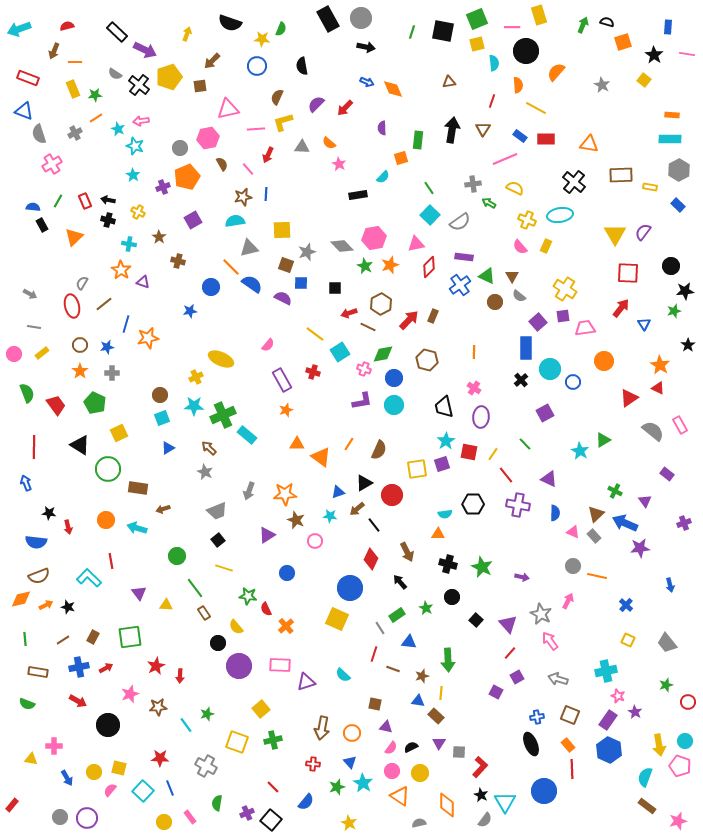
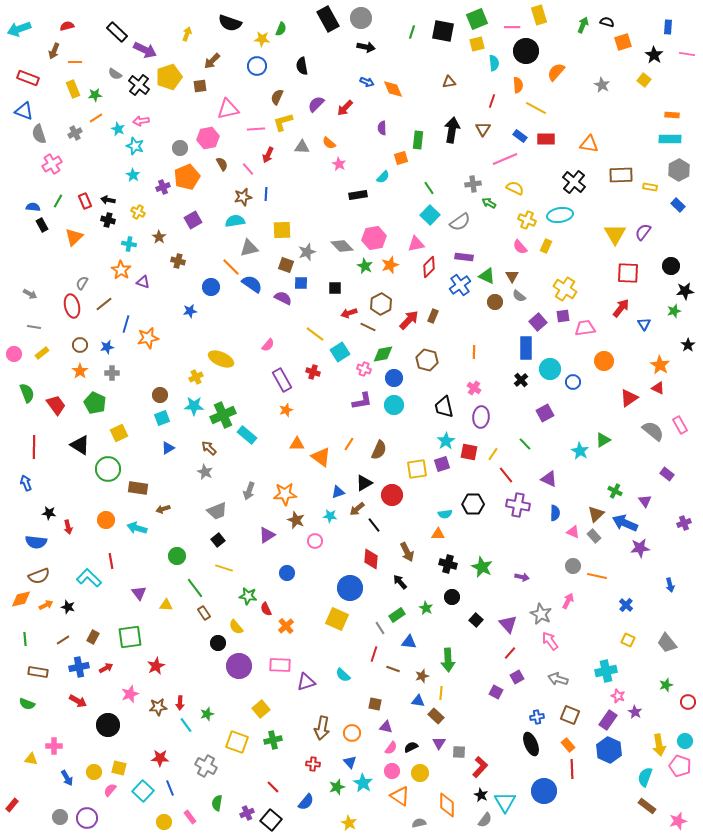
red diamond at (371, 559): rotated 20 degrees counterclockwise
red arrow at (180, 676): moved 27 px down
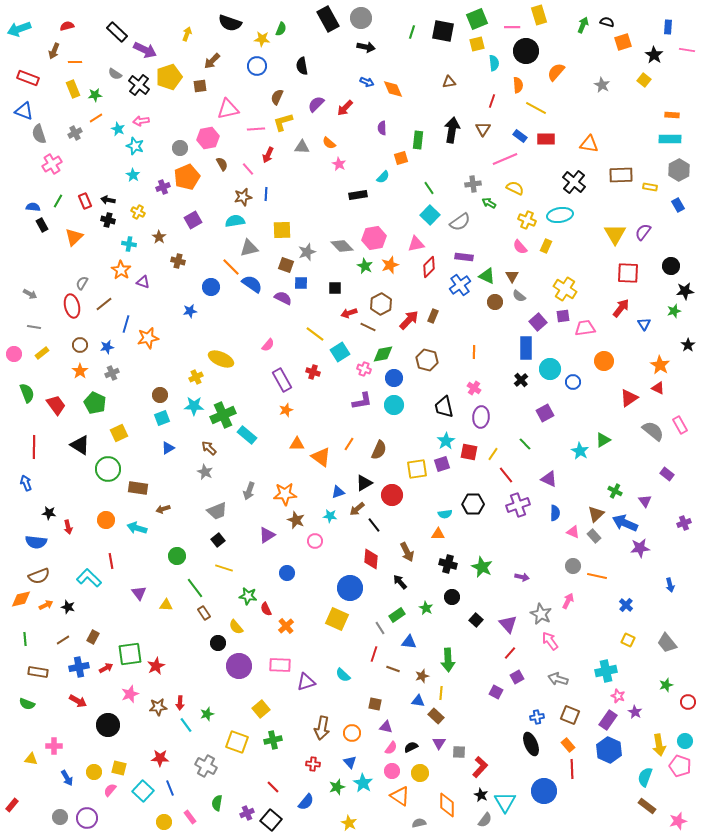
pink line at (687, 54): moved 4 px up
blue rectangle at (678, 205): rotated 16 degrees clockwise
gray cross at (112, 373): rotated 24 degrees counterclockwise
purple cross at (518, 505): rotated 30 degrees counterclockwise
green square at (130, 637): moved 17 px down
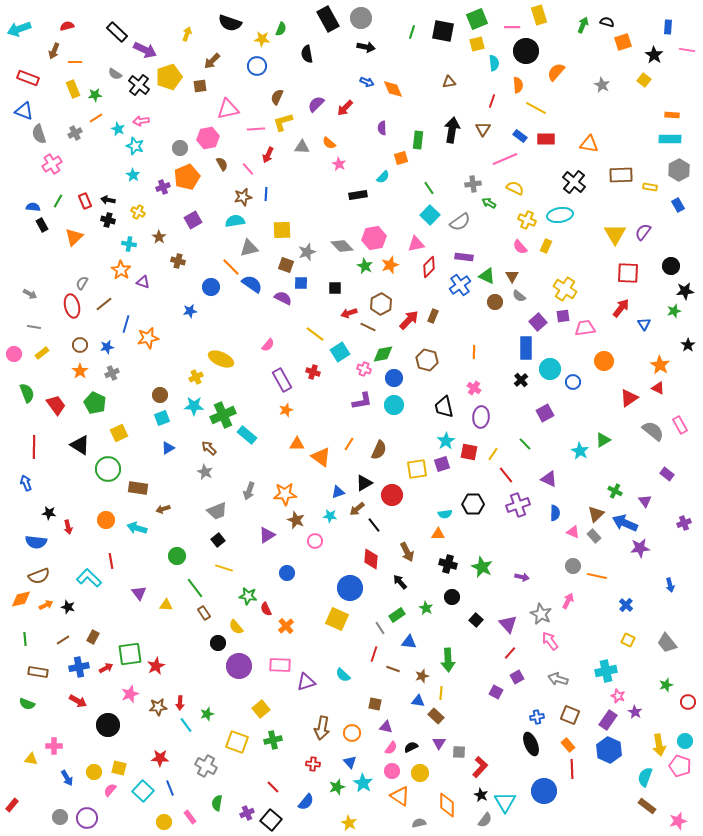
black semicircle at (302, 66): moved 5 px right, 12 px up
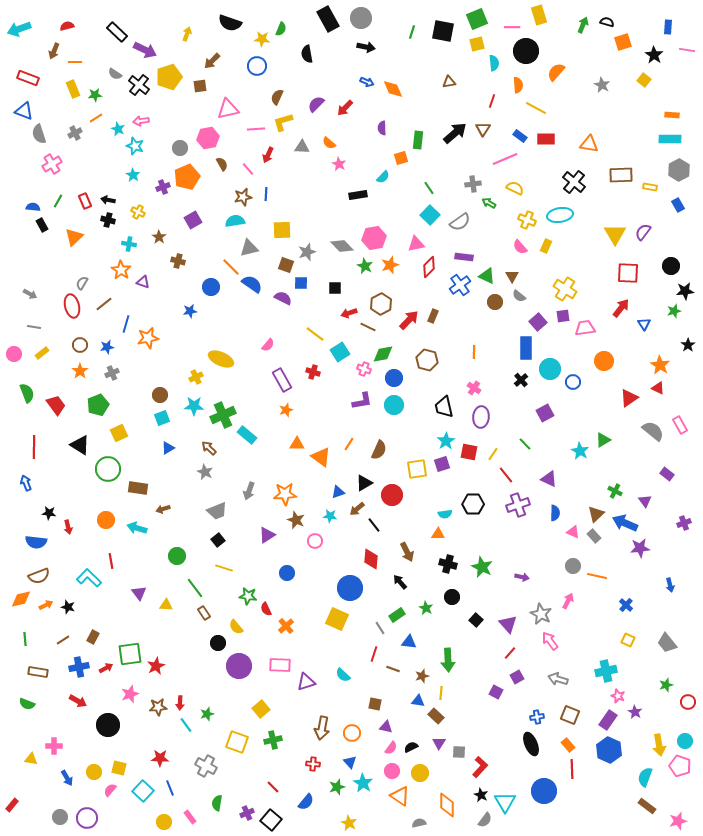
black arrow at (452, 130): moved 3 px right, 3 px down; rotated 40 degrees clockwise
green pentagon at (95, 403): moved 3 px right, 2 px down; rotated 25 degrees clockwise
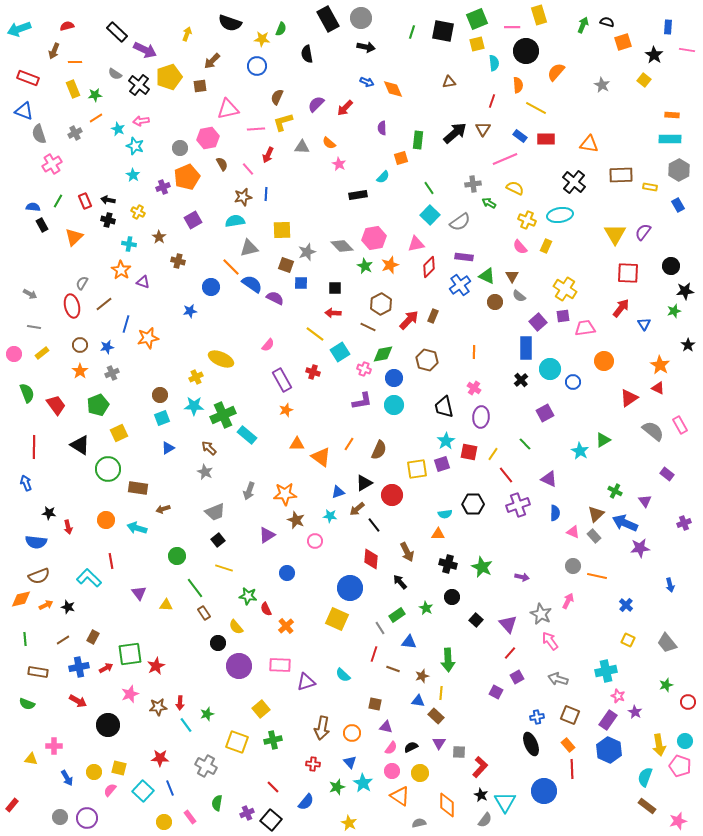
purple semicircle at (283, 298): moved 8 px left
red arrow at (349, 313): moved 16 px left; rotated 21 degrees clockwise
gray trapezoid at (217, 511): moved 2 px left, 1 px down
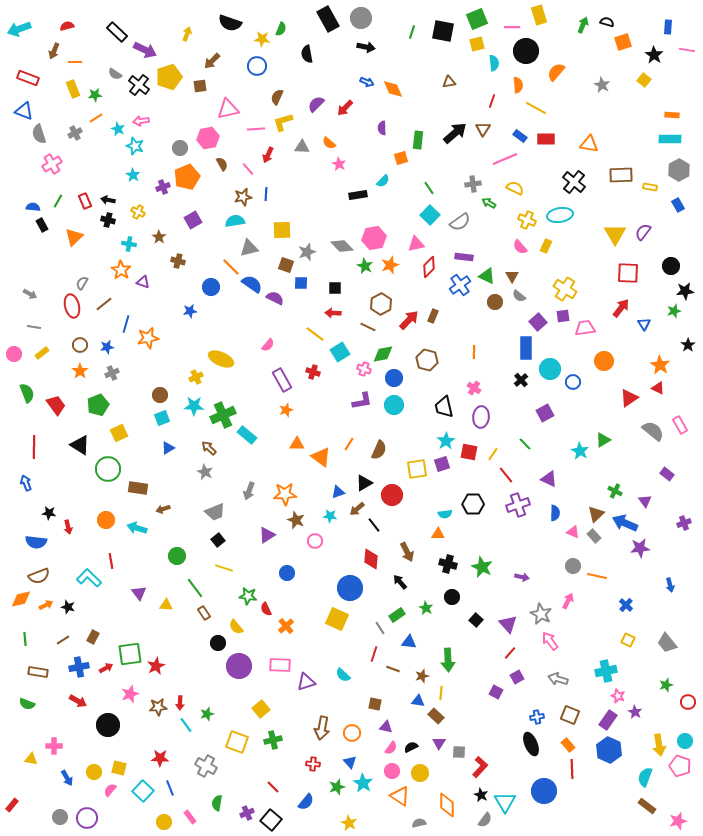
cyan semicircle at (383, 177): moved 4 px down
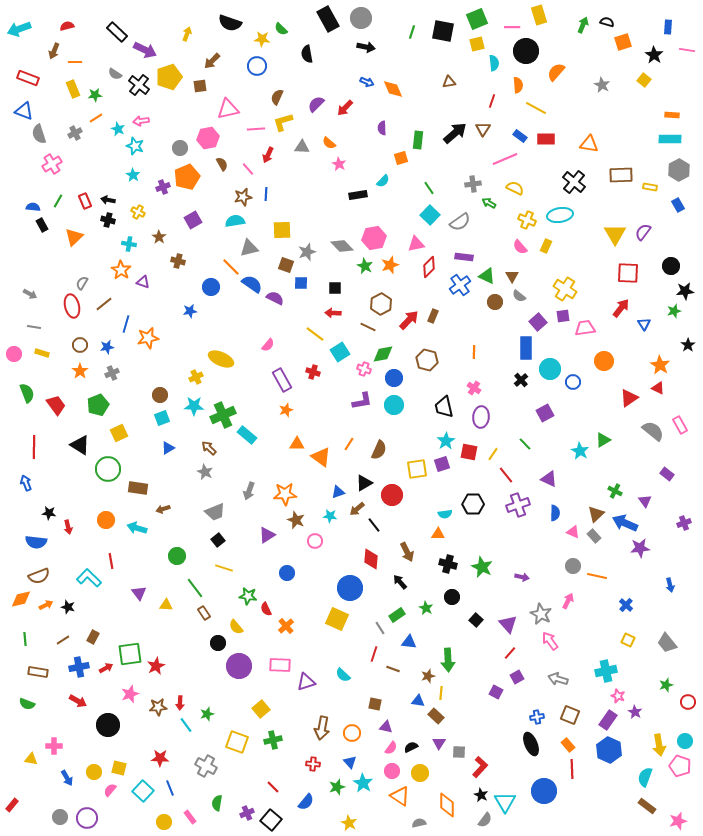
green semicircle at (281, 29): rotated 112 degrees clockwise
yellow rectangle at (42, 353): rotated 56 degrees clockwise
brown star at (422, 676): moved 6 px right
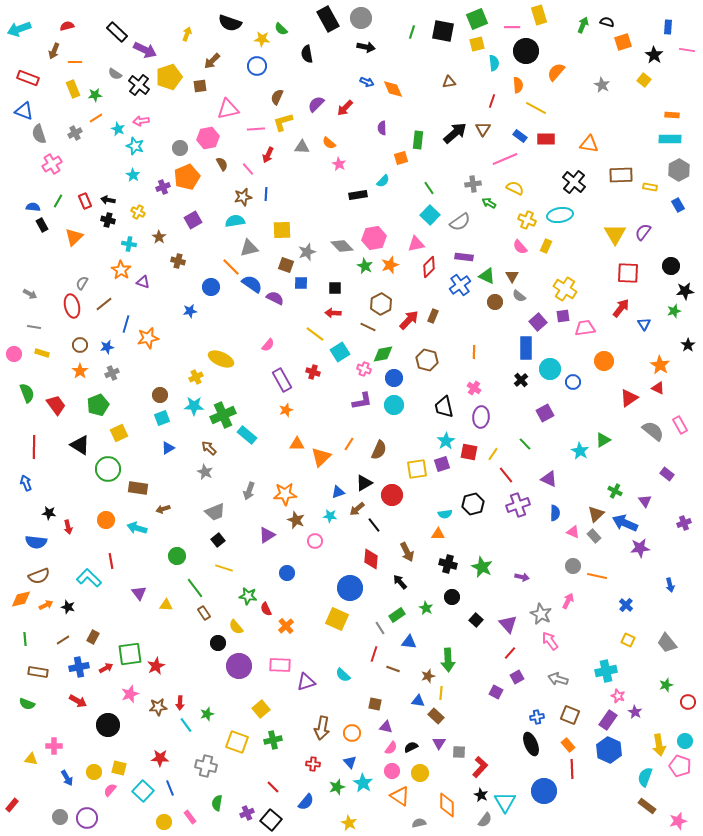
orange triangle at (321, 457): rotated 40 degrees clockwise
black hexagon at (473, 504): rotated 15 degrees counterclockwise
gray cross at (206, 766): rotated 15 degrees counterclockwise
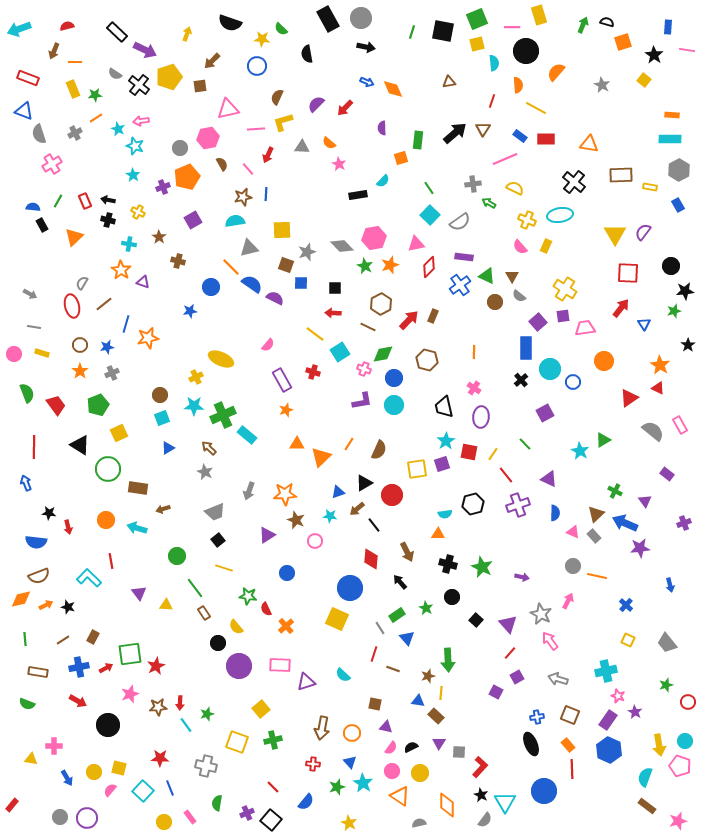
blue triangle at (409, 642): moved 2 px left, 4 px up; rotated 42 degrees clockwise
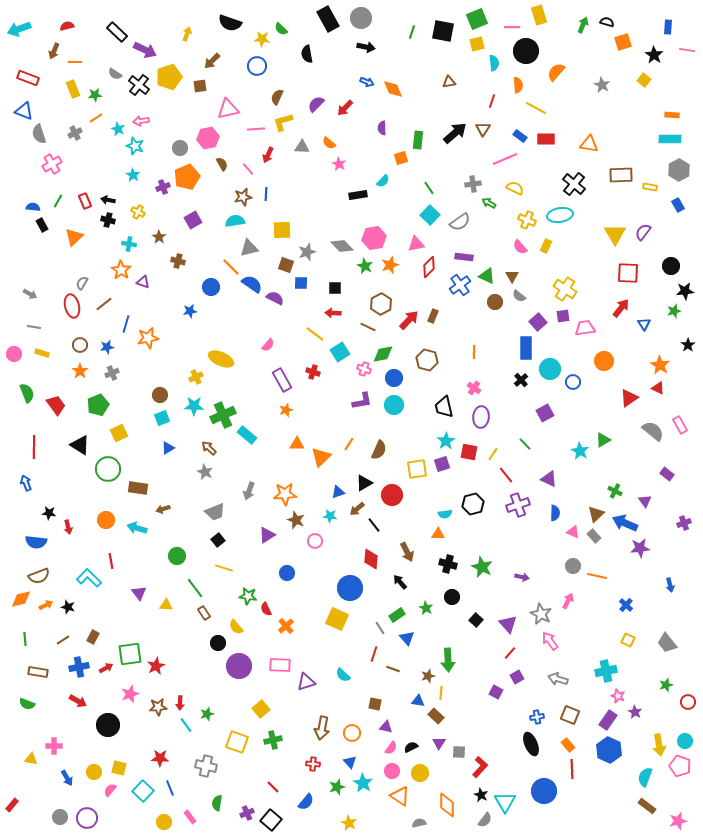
black cross at (574, 182): moved 2 px down
